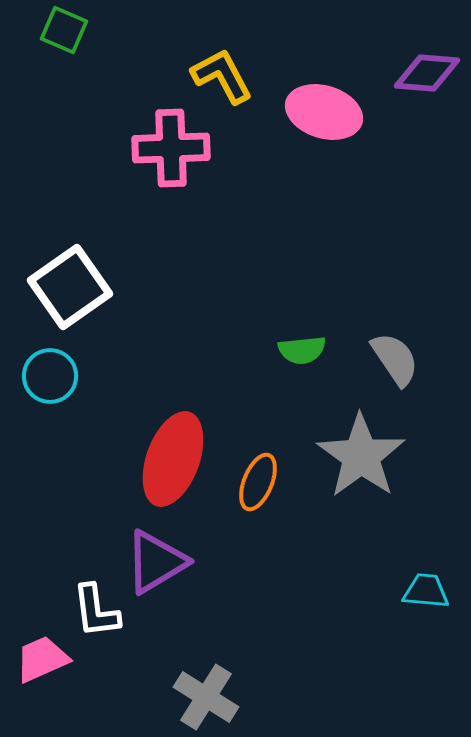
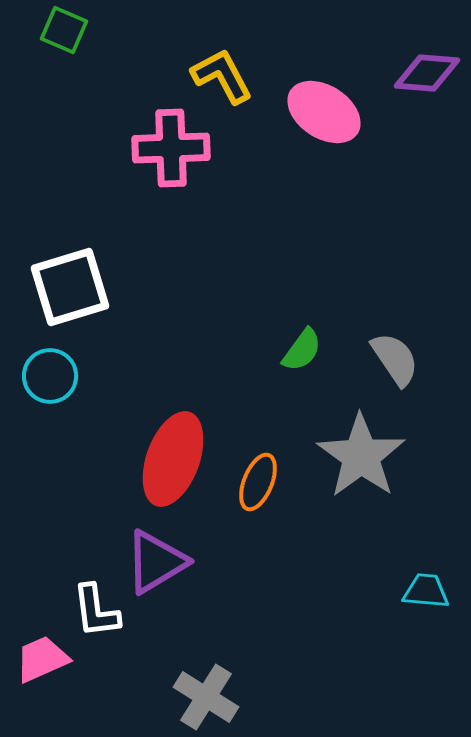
pink ellipse: rotated 16 degrees clockwise
white square: rotated 18 degrees clockwise
green semicircle: rotated 48 degrees counterclockwise
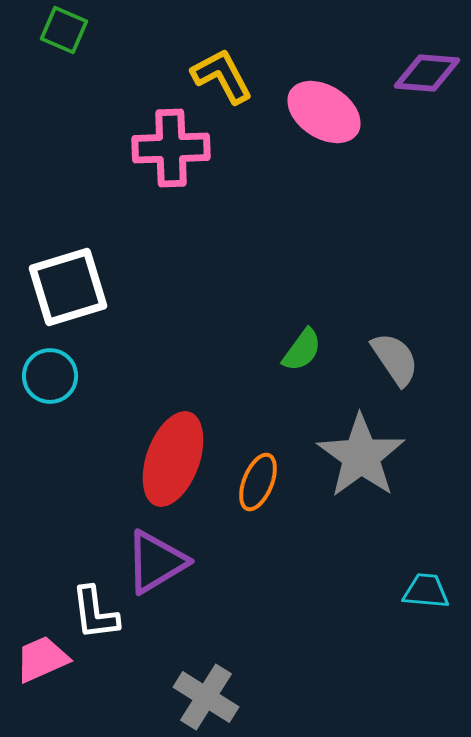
white square: moved 2 px left
white L-shape: moved 1 px left, 2 px down
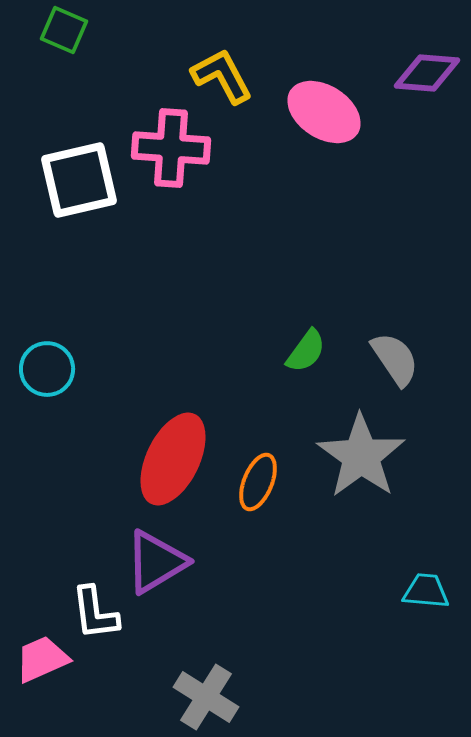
pink cross: rotated 6 degrees clockwise
white square: moved 11 px right, 107 px up; rotated 4 degrees clockwise
green semicircle: moved 4 px right, 1 px down
cyan circle: moved 3 px left, 7 px up
red ellipse: rotated 6 degrees clockwise
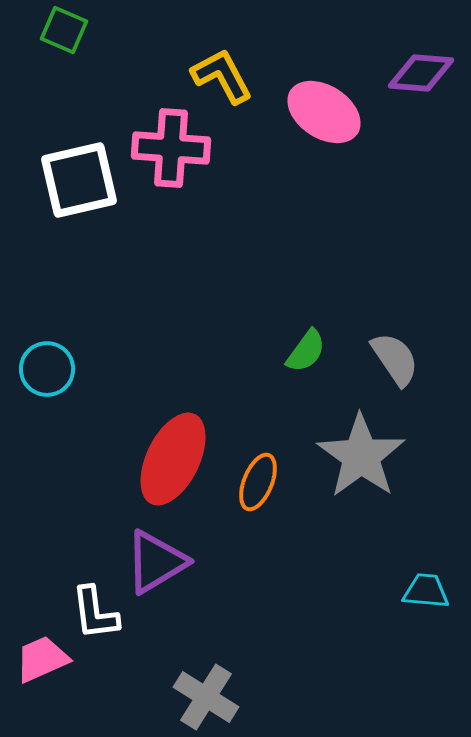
purple diamond: moved 6 px left
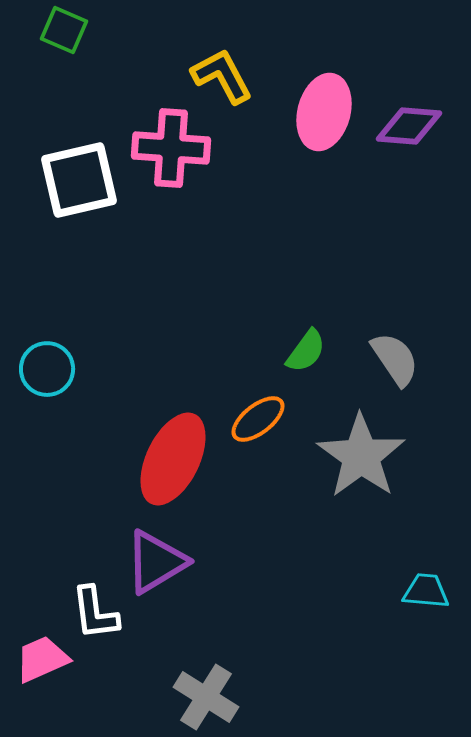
purple diamond: moved 12 px left, 53 px down
pink ellipse: rotated 72 degrees clockwise
orange ellipse: moved 63 px up; rotated 30 degrees clockwise
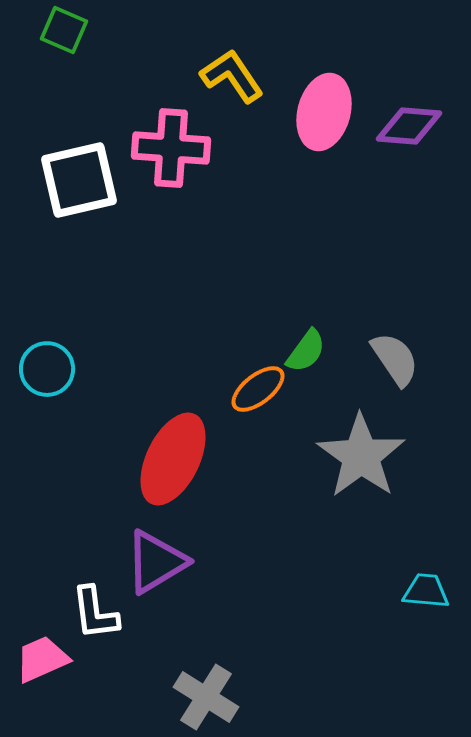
yellow L-shape: moved 10 px right; rotated 6 degrees counterclockwise
orange ellipse: moved 30 px up
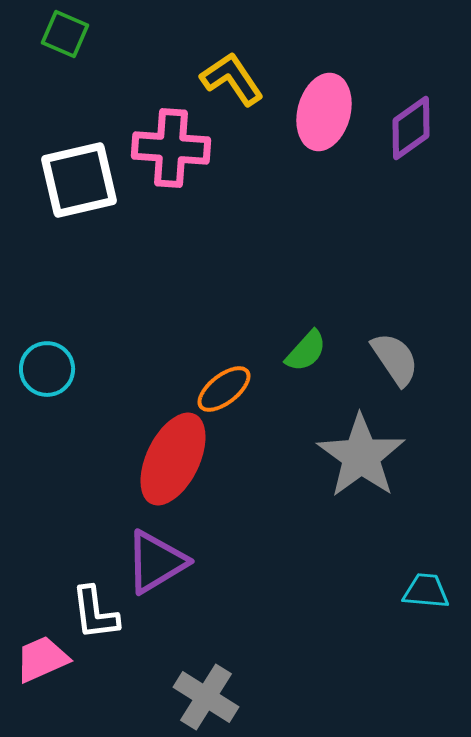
green square: moved 1 px right, 4 px down
yellow L-shape: moved 3 px down
purple diamond: moved 2 px right, 2 px down; rotated 40 degrees counterclockwise
green semicircle: rotated 6 degrees clockwise
orange ellipse: moved 34 px left
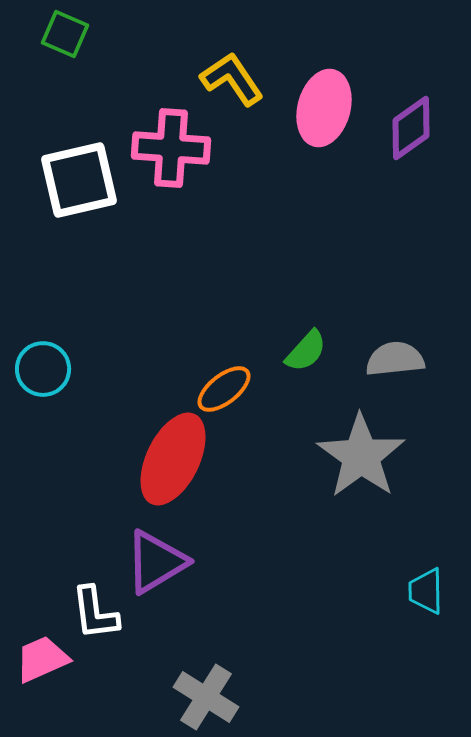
pink ellipse: moved 4 px up
gray semicircle: rotated 62 degrees counterclockwise
cyan circle: moved 4 px left
cyan trapezoid: rotated 96 degrees counterclockwise
